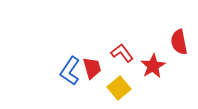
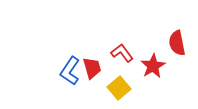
red semicircle: moved 2 px left, 1 px down
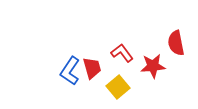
red semicircle: moved 1 px left
red star: rotated 25 degrees clockwise
yellow square: moved 1 px left, 1 px up
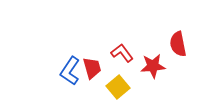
red semicircle: moved 2 px right, 1 px down
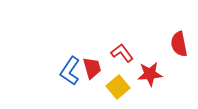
red semicircle: moved 1 px right
red star: moved 3 px left, 8 px down
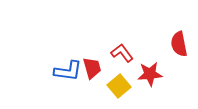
blue L-shape: moved 2 px left; rotated 116 degrees counterclockwise
yellow square: moved 1 px right, 1 px up
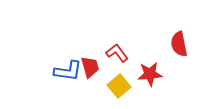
red L-shape: moved 5 px left
red trapezoid: moved 2 px left, 1 px up
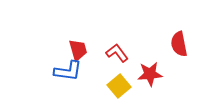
red trapezoid: moved 12 px left, 17 px up
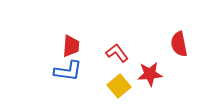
red trapezoid: moved 7 px left, 4 px up; rotated 20 degrees clockwise
